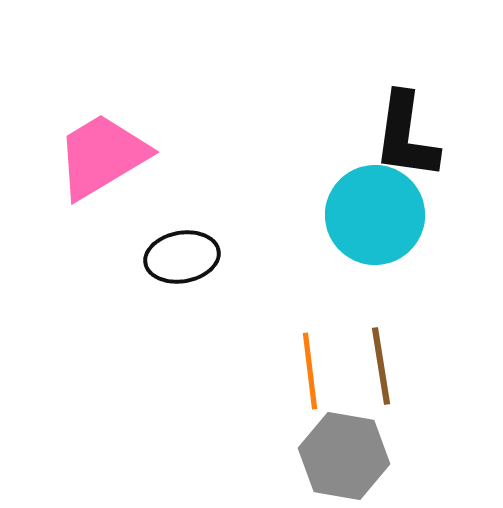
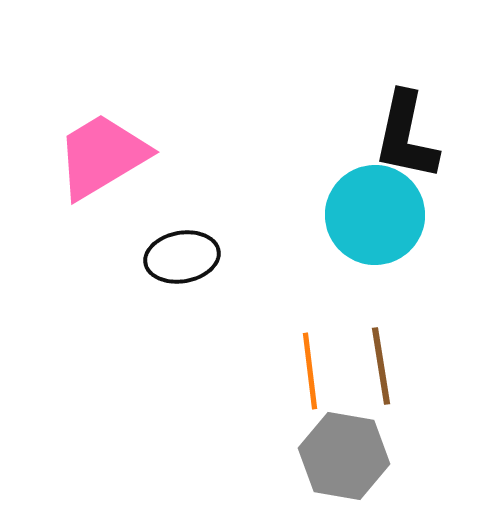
black L-shape: rotated 4 degrees clockwise
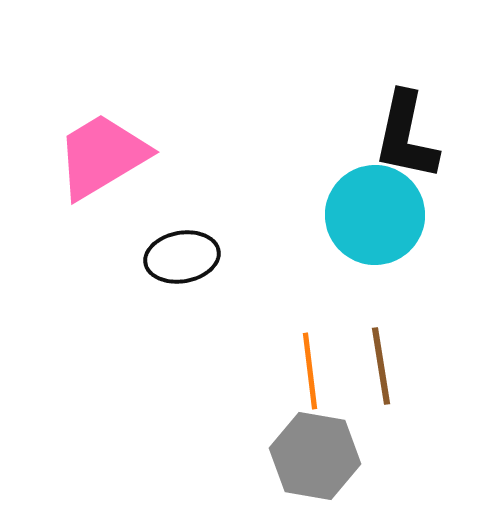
gray hexagon: moved 29 px left
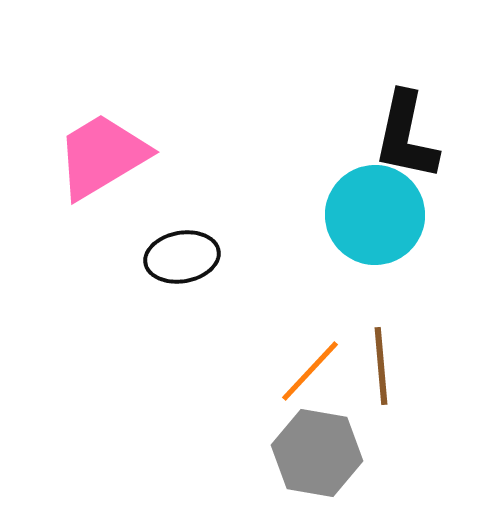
brown line: rotated 4 degrees clockwise
orange line: rotated 50 degrees clockwise
gray hexagon: moved 2 px right, 3 px up
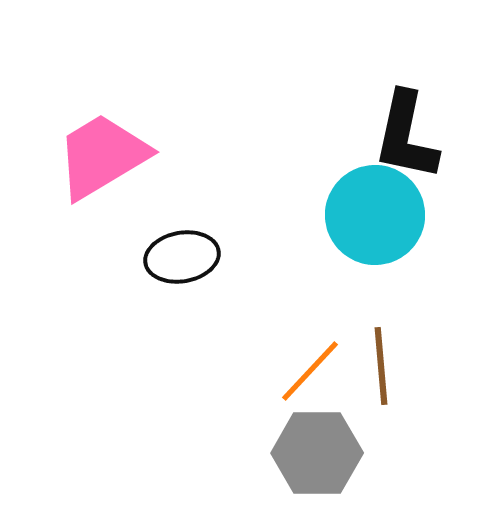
gray hexagon: rotated 10 degrees counterclockwise
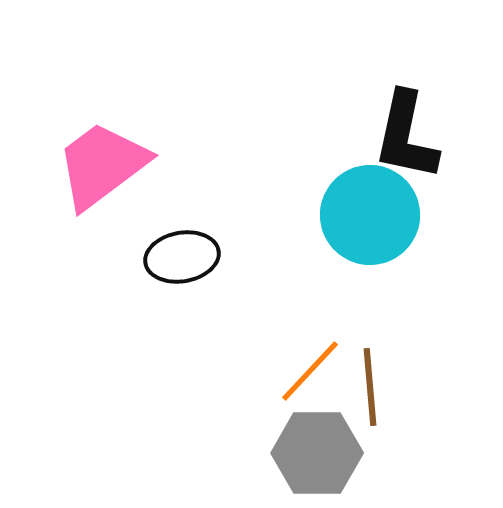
pink trapezoid: moved 9 px down; rotated 6 degrees counterclockwise
cyan circle: moved 5 px left
brown line: moved 11 px left, 21 px down
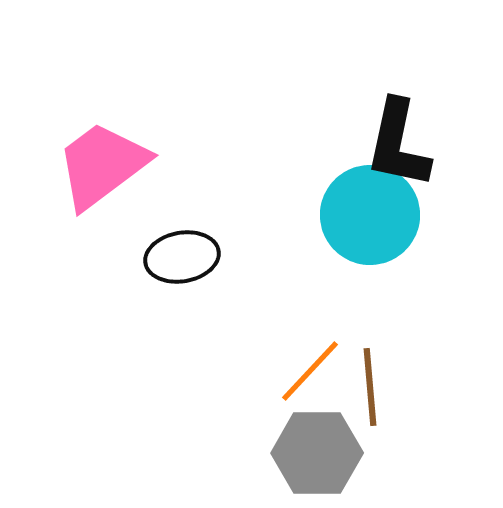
black L-shape: moved 8 px left, 8 px down
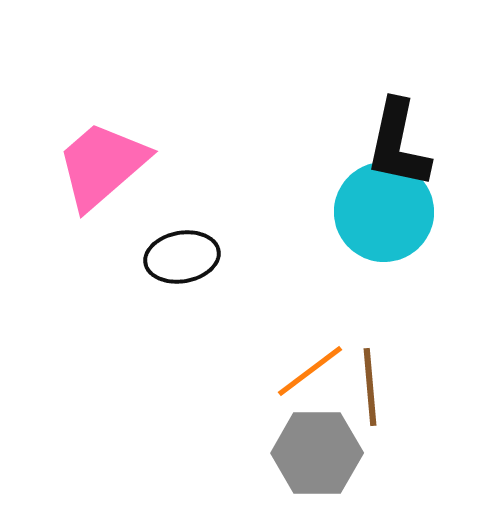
pink trapezoid: rotated 4 degrees counterclockwise
cyan circle: moved 14 px right, 3 px up
orange line: rotated 10 degrees clockwise
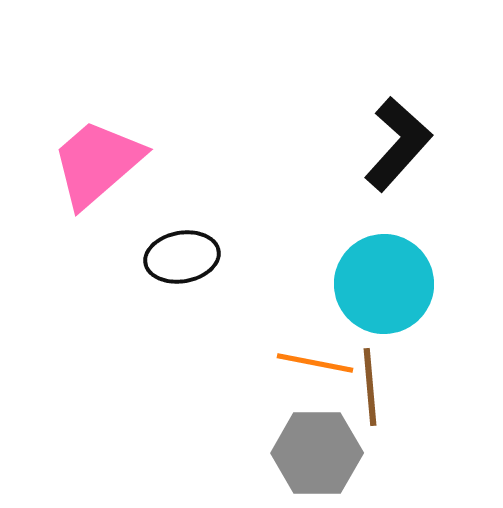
black L-shape: rotated 150 degrees counterclockwise
pink trapezoid: moved 5 px left, 2 px up
cyan circle: moved 72 px down
orange line: moved 5 px right, 8 px up; rotated 48 degrees clockwise
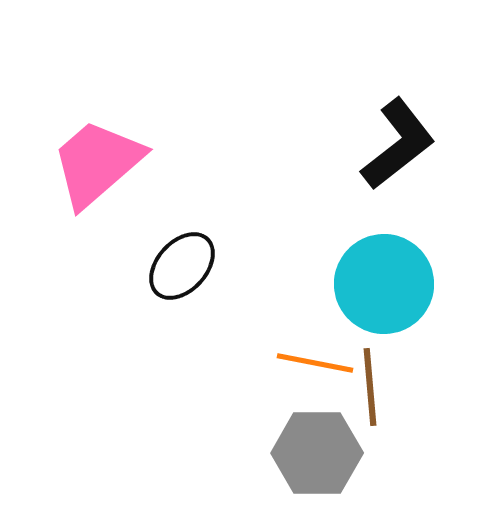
black L-shape: rotated 10 degrees clockwise
black ellipse: moved 9 px down; rotated 38 degrees counterclockwise
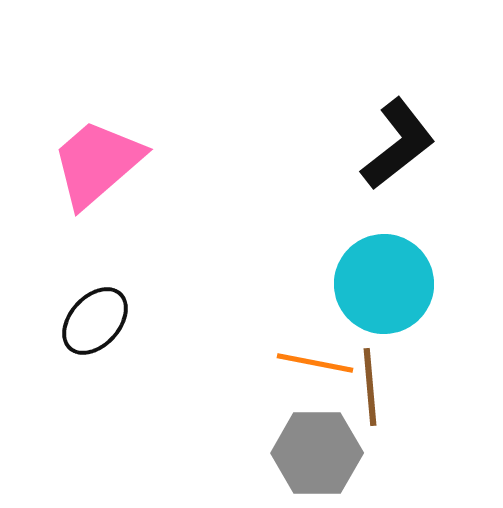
black ellipse: moved 87 px left, 55 px down
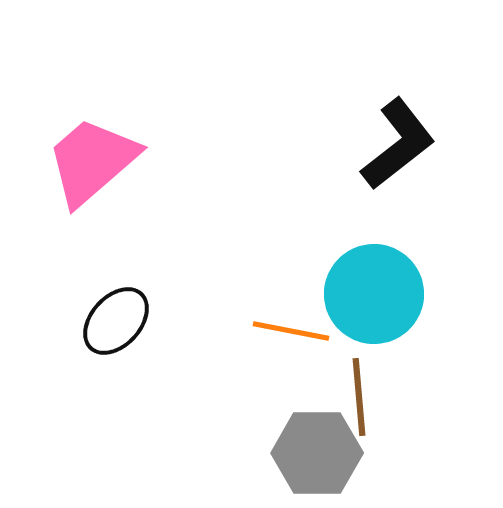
pink trapezoid: moved 5 px left, 2 px up
cyan circle: moved 10 px left, 10 px down
black ellipse: moved 21 px right
orange line: moved 24 px left, 32 px up
brown line: moved 11 px left, 10 px down
